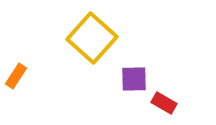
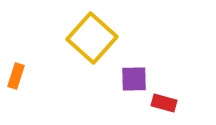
orange rectangle: rotated 15 degrees counterclockwise
red rectangle: rotated 15 degrees counterclockwise
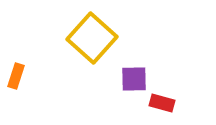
red rectangle: moved 2 px left
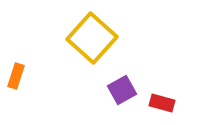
purple square: moved 12 px left, 11 px down; rotated 28 degrees counterclockwise
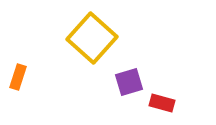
orange rectangle: moved 2 px right, 1 px down
purple square: moved 7 px right, 8 px up; rotated 12 degrees clockwise
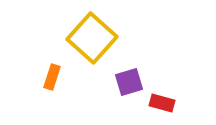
orange rectangle: moved 34 px right
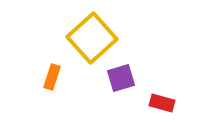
yellow square: rotated 6 degrees clockwise
purple square: moved 8 px left, 4 px up
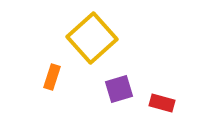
purple square: moved 2 px left, 11 px down
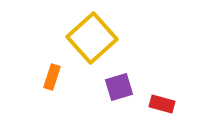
purple square: moved 2 px up
red rectangle: moved 1 px down
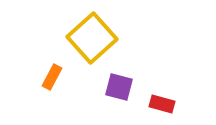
orange rectangle: rotated 10 degrees clockwise
purple square: rotated 32 degrees clockwise
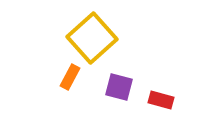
orange rectangle: moved 18 px right
red rectangle: moved 1 px left, 4 px up
